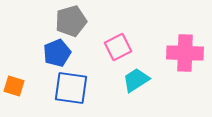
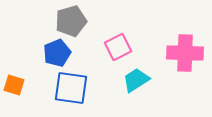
orange square: moved 1 px up
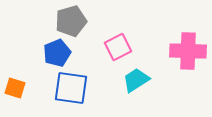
pink cross: moved 3 px right, 2 px up
orange square: moved 1 px right, 3 px down
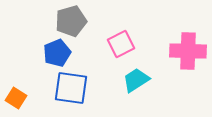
pink square: moved 3 px right, 3 px up
orange square: moved 1 px right, 10 px down; rotated 15 degrees clockwise
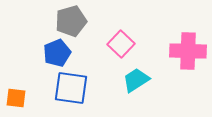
pink square: rotated 20 degrees counterclockwise
orange square: rotated 25 degrees counterclockwise
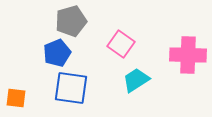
pink square: rotated 8 degrees counterclockwise
pink cross: moved 4 px down
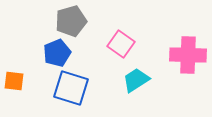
blue square: rotated 9 degrees clockwise
orange square: moved 2 px left, 17 px up
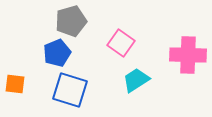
pink square: moved 1 px up
orange square: moved 1 px right, 3 px down
blue square: moved 1 px left, 2 px down
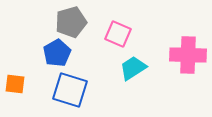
gray pentagon: moved 1 px down
pink square: moved 3 px left, 9 px up; rotated 12 degrees counterclockwise
blue pentagon: rotated 8 degrees counterclockwise
cyan trapezoid: moved 3 px left, 12 px up
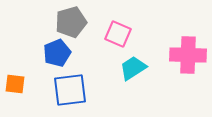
blue pentagon: rotated 8 degrees clockwise
blue square: rotated 24 degrees counterclockwise
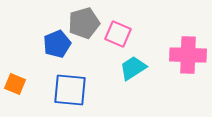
gray pentagon: moved 13 px right, 1 px down
blue pentagon: moved 9 px up
orange square: rotated 15 degrees clockwise
blue square: rotated 12 degrees clockwise
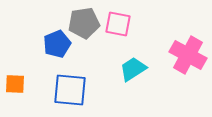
gray pentagon: rotated 8 degrees clockwise
pink square: moved 10 px up; rotated 12 degrees counterclockwise
pink cross: rotated 27 degrees clockwise
cyan trapezoid: moved 1 px down
orange square: rotated 20 degrees counterclockwise
